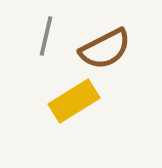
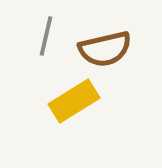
brown semicircle: rotated 14 degrees clockwise
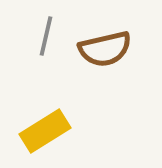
yellow rectangle: moved 29 px left, 30 px down
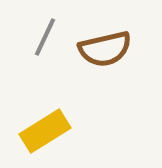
gray line: moved 1 px left, 1 px down; rotated 12 degrees clockwise
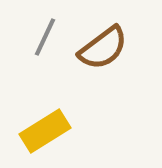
brown semicircle: moved 2 px left, 1 px up; rotated 24 degrees counterclockwise
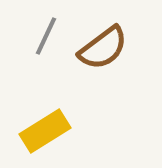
gray line: moved 1 px right, 1 px up
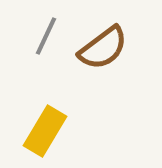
yellow rectangle: rotated 27 degrees counterclockwise
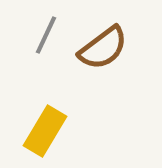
gray line: moved 1 px up
